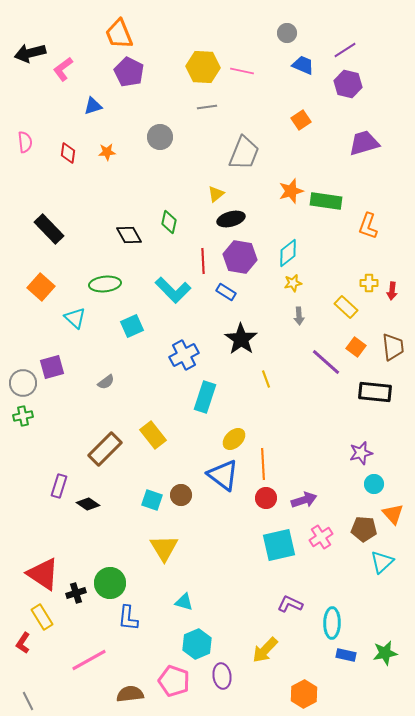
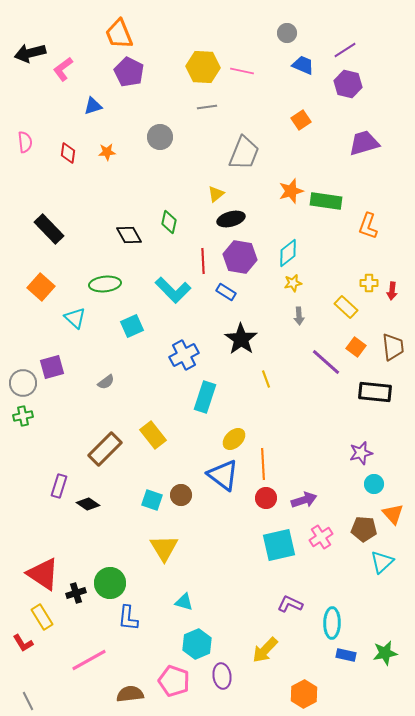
red L-shape at (23, 643): rotated 65 degrees counterclockwise
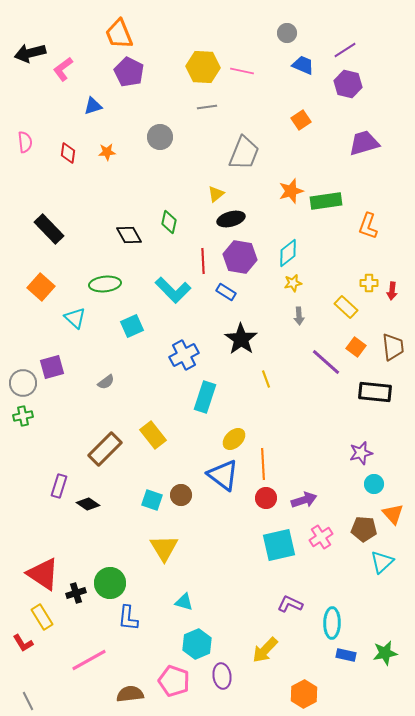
green rectangle at (326, 201): rotated 16 degrees counterclockwise
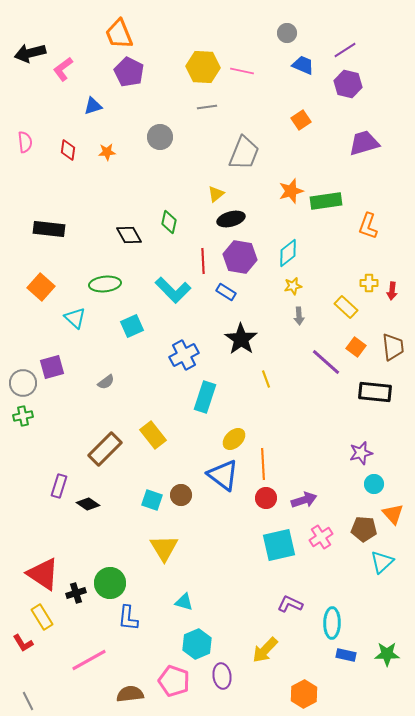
red diamond at (68, 153): moved 3 px up
black rectangle at (49, 229): rotated 40 degrees counterclockwise
yellow star at (293, 283): moved 3 px down
green star at (385, 653): moved 2 px right, 1 px down; rotated 10 degrees clockwise
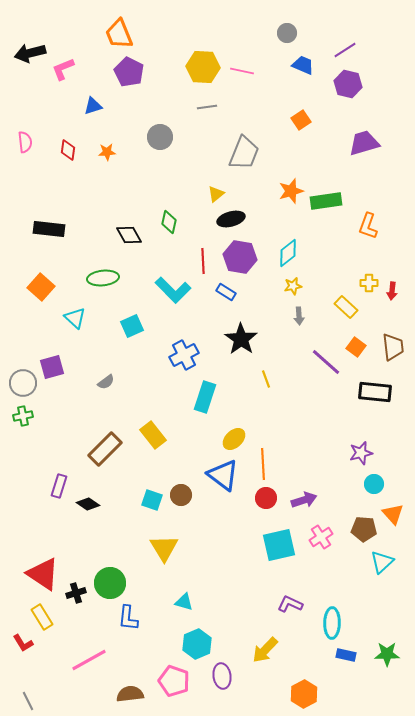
pink L-shape at (63, 69): rotated 15 degrees clockwise
green ellipse at (105, 284): moved 2 px left, 6 px up
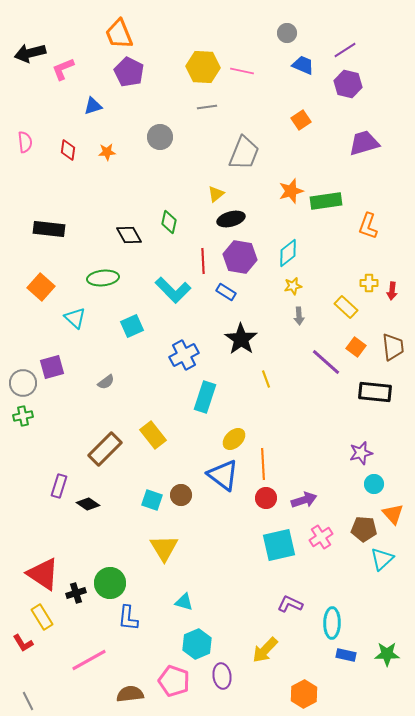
cyan triangle at (382, 562): moved 3 px up
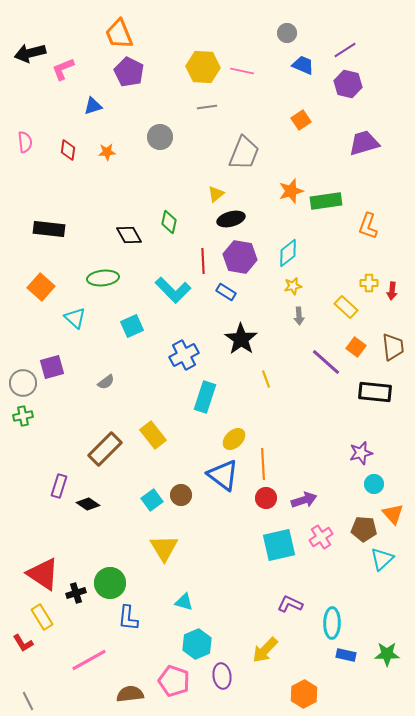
cyan square at (152, 500): rotated 35 degrees clockwise
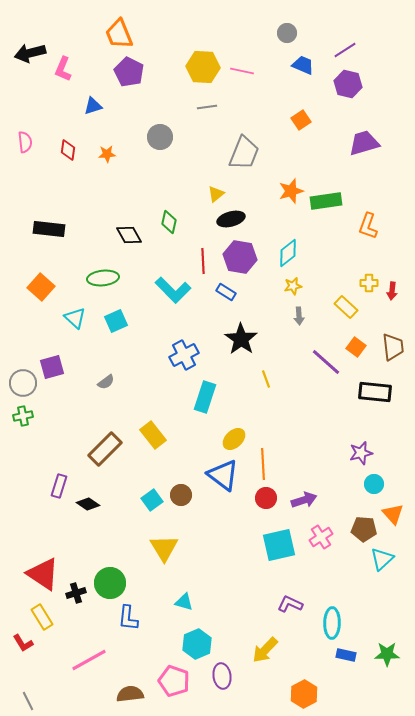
pink L-shape at (63, 69): rotated 45 degrees counterclockwise
orange star at (107, 152): moved 2 px down
cyan square at (132, 326): moved 16 px left, 5 px up
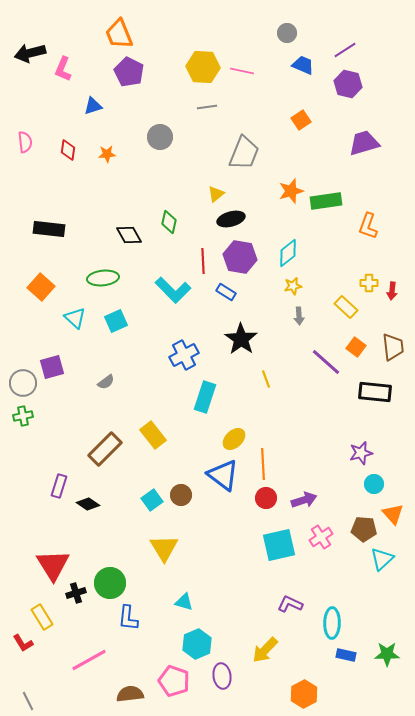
red triangle at (43, 574): moved 10 px right, 9 px up; rotated 24 degrees clockwise
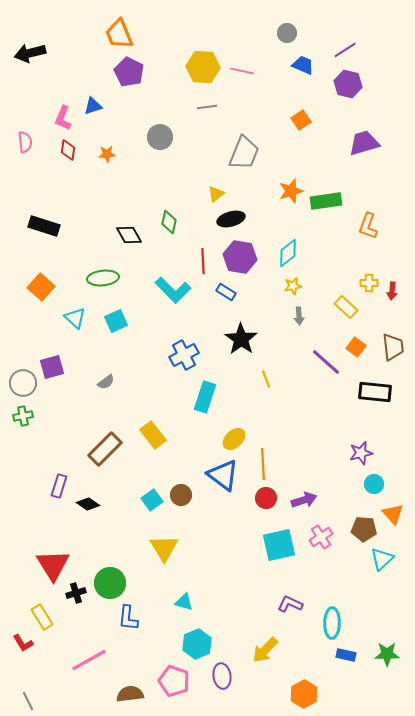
pink L-shape at (63, 69): moved 49 px down
black rectangle at (49, 229): moved 5 px left, 3 px up; rotated 12 degrees clockwise
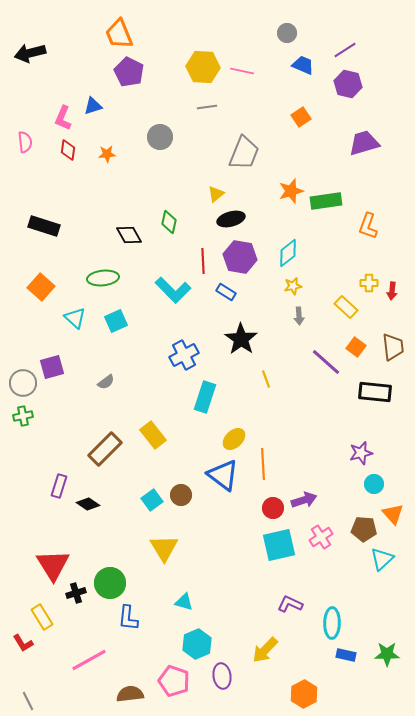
orange square at (301, 120): moved 3 px up
red circle at (266, 498): moved 7 px right, 10 px down
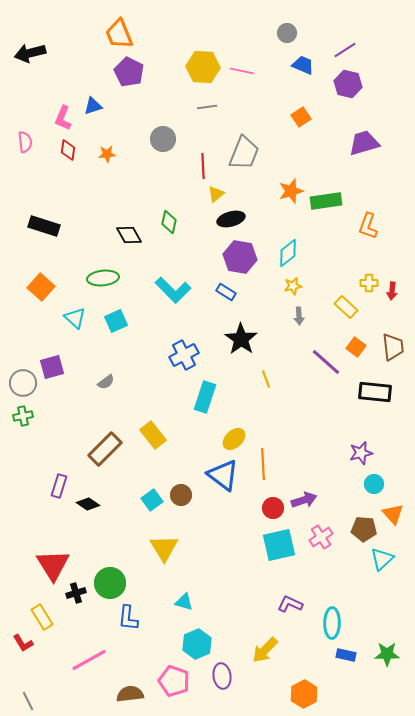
gray circle at (160, 137): moved 3 px right, 2 px down
red line at (203, 261): moved 95 px up
